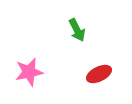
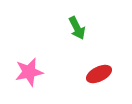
green arrow: moved 2 px up
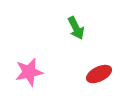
green arrow: moved 1 px left
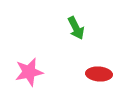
red ellipse: rotated 30 degrees clockwise
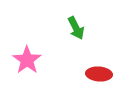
pink star: moved 2 px left, 12 px up; rotated 24 degrees counterclockwise
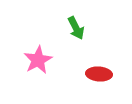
pink star: moved 11 px right; rotated 8 degrees clockwise
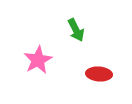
green arrow: moved 2 px down
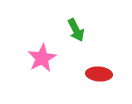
pink star: moved 4 px right, 2 px up
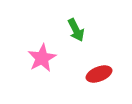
red ellipse: rotated 25 degrees counterclockwise
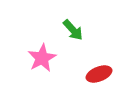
green arrow: moved 3 px left; rotated 15 degrees counterclockwise
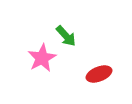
green arrow: moved 7 px left, 6 px down
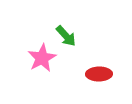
red ellipse: rotated 20 degrees clockwise
